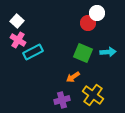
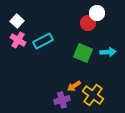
cyan rectangle: moved 10 px right, 11 px up
orange arrow: moved 1 px right, 9 px down
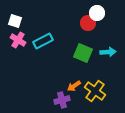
white square: moved 2 px left; rotated 24 degrees counterclockwise
yellow cross: moved 2 px right, 4 px up
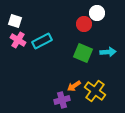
red circle: moved 4 px left, 1 px down
cyan rectangle: moved 1 px left
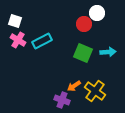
purple cross: rotated 35 degrees clockwise
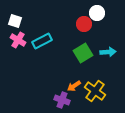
green square: rotated 36 degrees clockwise
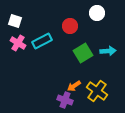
red circle: moved 14 px left, 2 px down
pink cross: moved 3 px down
cyan arrow: moved 1 px up
yellow cross: moved 2 px right
purple cross: moved 3 px right
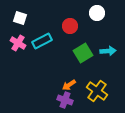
white square: moved 5 px right, 3 px up
orange arrow: moved 5 px left, 1 px up
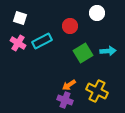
yellow cross: rotated 10 degrees counterclockwise
